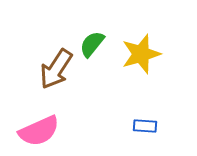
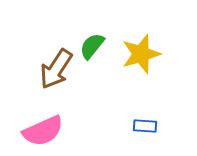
green semicircle: moved 2 px down
pink semicircle: moved 4 px right
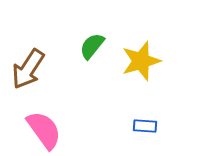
yellow star: moved 7 px down
brown arrow: moved 28 px left
pink semicircle: moved 1 px right, 1 px up; rotated 102 degrees counterclockwise
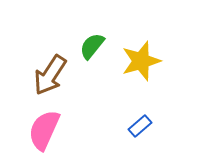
brown arrow: moved 22 px right, 6 px down
blue rectangle: moved 5 px left; rotated 45 degrees counterclockwise
pink semicircle: rotated 120 degrees counterclockwise
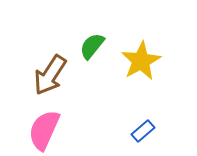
yellow star: rotated 12 degrees counterclockwise
blue rectangle: moved 3 px right, 5 px down
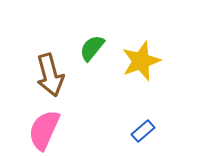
green semicircle: moved 2 px down
yellow star: rotated 9 degrees clockwise
brown arrow: rotated 48 degrees counterclockwise
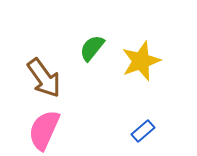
brown arrow: moved 6 px left, 3 px down; rotated 21 degrees counterclockwise
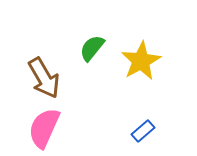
yellow star: rotated 9 degrees counterclockwise
brown arrow: rotated 6 degrees clockwise
pink semicircle: moved 2 px up
